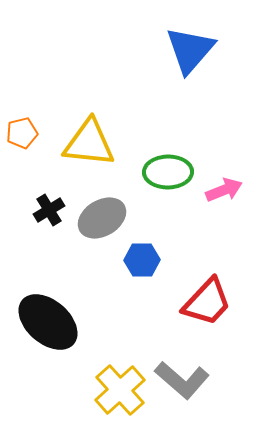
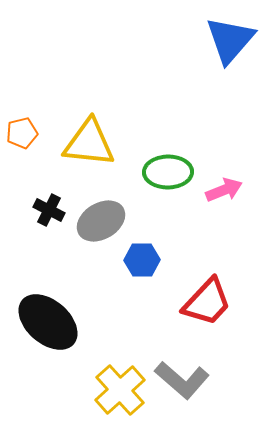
blue triangle: moved 40 px right, 10 px up
black cross: rotated 32 degrees counterclockwise
gray ellipse: moved 1 px left, 3 px down
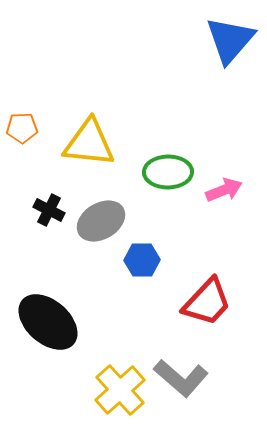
orange pentagon: moved 5 px up; rotated 12 degrees clockwise
gray L-shape: moved 1 px left, 2 px up
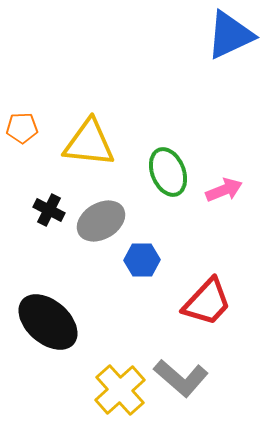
blue triangle: moved 5 px up; rotated 24 degrees clockwise
green ellipse: rotated 69 degrees clockwise
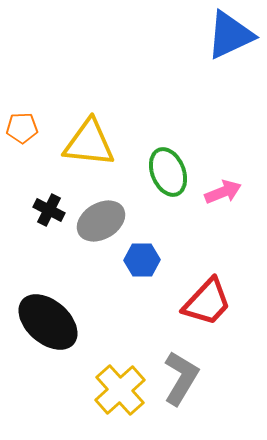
pink arrow: moved 1 px left, 2 px down
gray L-shape: rotated 100 degrees counterclockwise
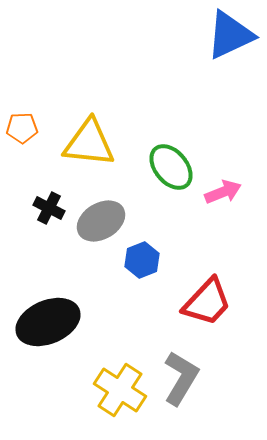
green ellipse: moved 3 px right, 5 px up; rotated 18 degrees counterclockwise
black cross: moved 2 px up
blue hexagon: rotated 20 degrees counterclockwise
black ellipse: rotated 64 degrees counterclockwise
yellow cross: rotated 15 degrees counterclockwise
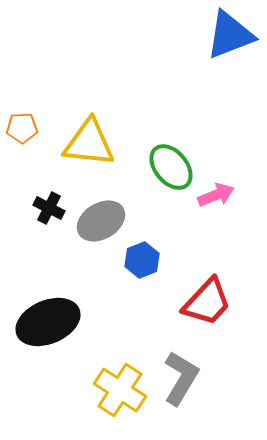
blue triangle: rotated 4 degrees clockwise
pink arrow: moved 7 px left, 3 px down
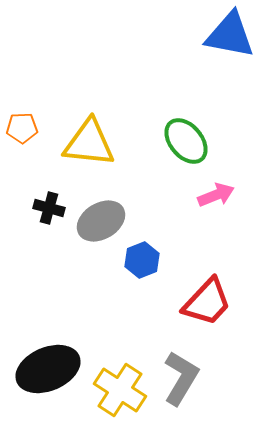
blue triangle: rotated 32 degrees clockwise
green ellipse: moved 15 px right, 26 px up
black cross: rotated 12 degrees counterclockwise
black ellipse: moved 47 px down
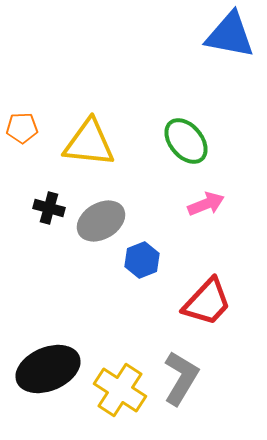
pink arrow: moved 10 px left, 9 px down
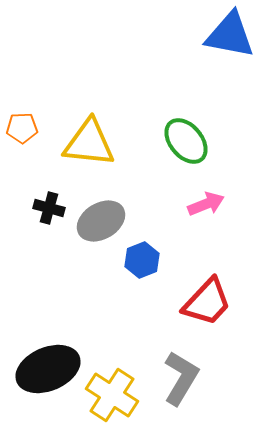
yellow cross: moved 8 px left, 5 px down
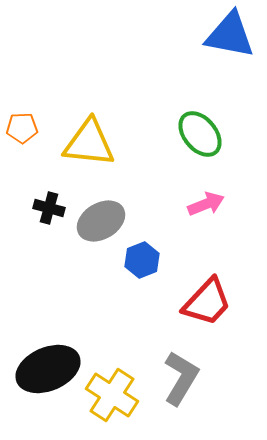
green ellipse: moved 14 px right, 7 px up
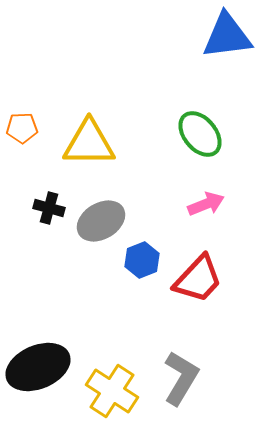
blue triangle: moved 3 px left, 1 px down; rotated 18 degrees counterclockwise
yellow triangle: rotated 6 degrees counterclockwise
red trapezoid: moved 9 px left, 23 px up
black ellipse: moved 10 px left, 2 px up
yellow cross: moved 4 px up
